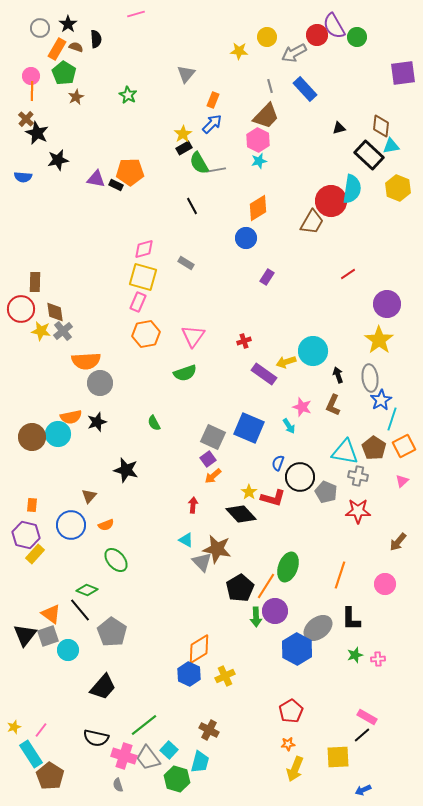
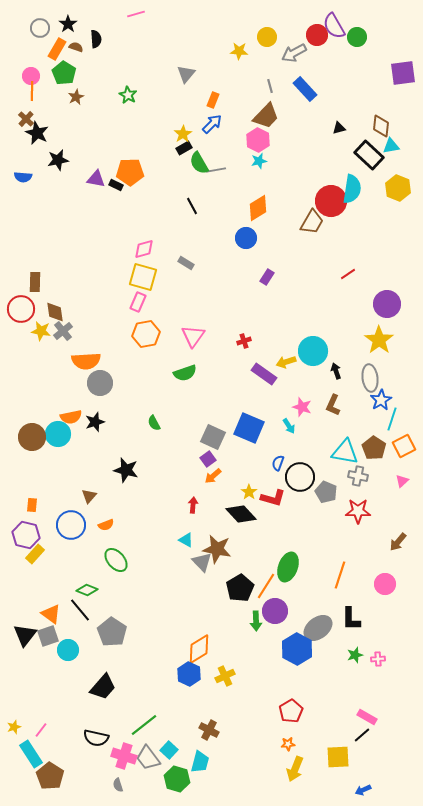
black arrow at (338, 375): moved 2 px left, 4 px up
black star at (97, 422): moved 2 px left
green arrow at (256, 617): moved 4 px down
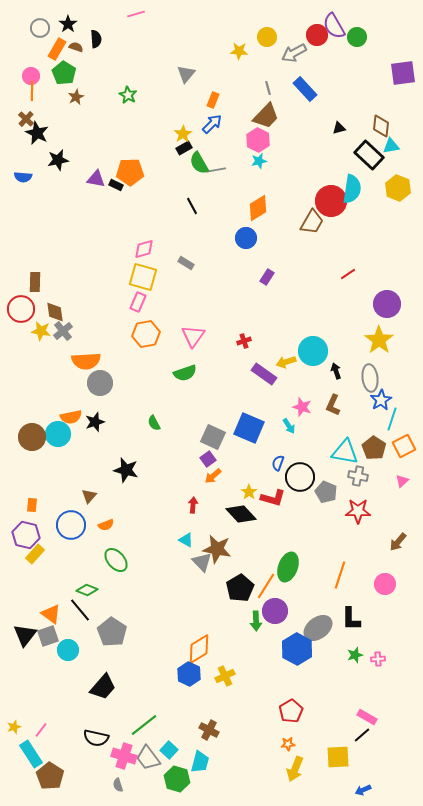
gray line at (270, 86): moved 2 px left, 2 px down
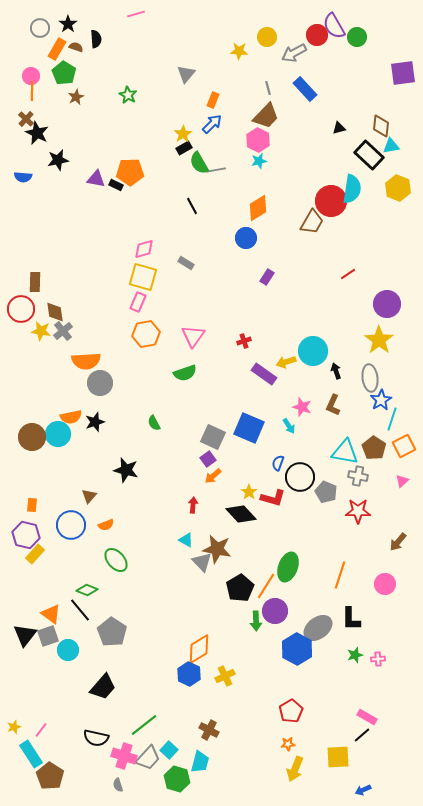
gray trapezoid at (148, 758): rotated 100 degrees counterclockwise
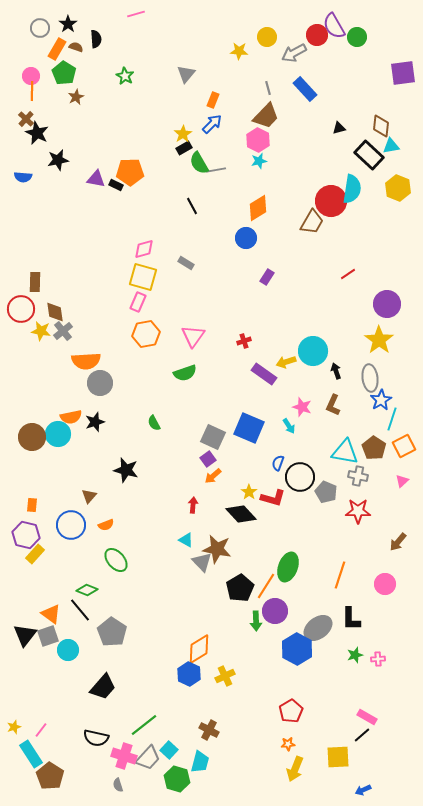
green star at (128, 95): moved 3 px left, 19 px up
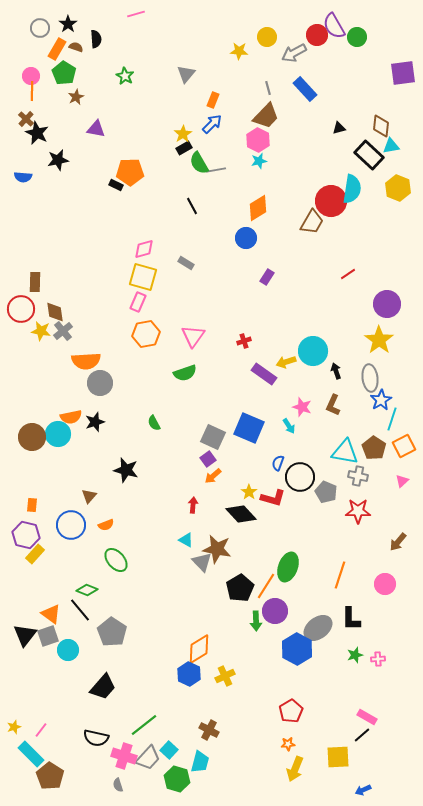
purple triangle at (96, 179): moved 50 px up
cyan rectangle at (31, 754): rotated 12 degrees counterclockwise
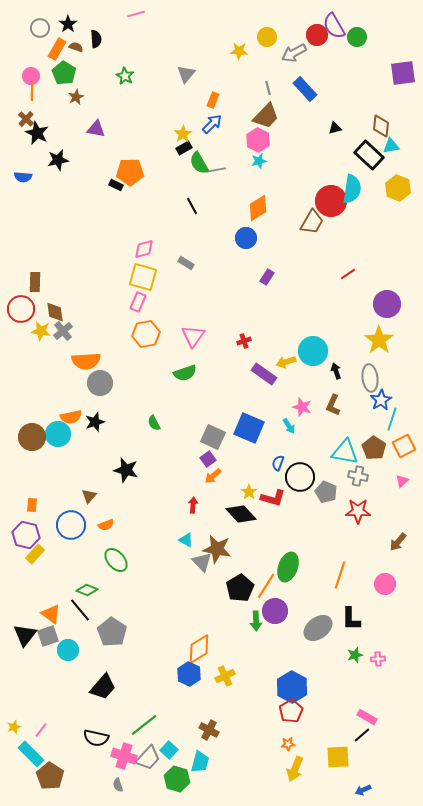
black triangle at (339, 128): moved 4 px left
blue hexagon at (297, 649): moved 5 px left, 38 px down
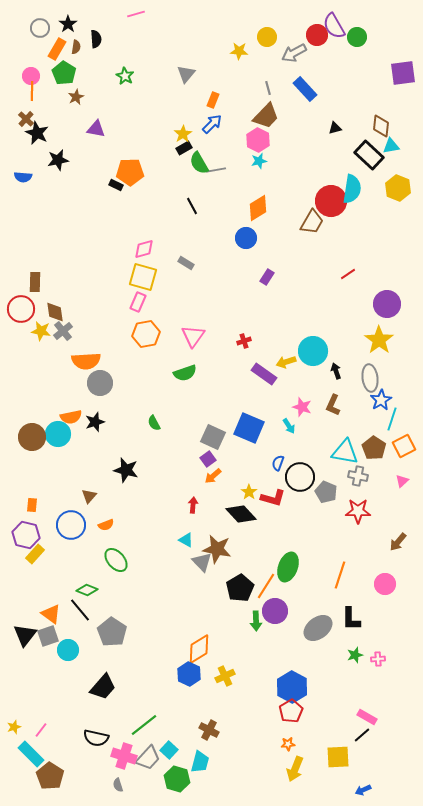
brown semicircle at (76, 47): rotated 80 degrees clockwise
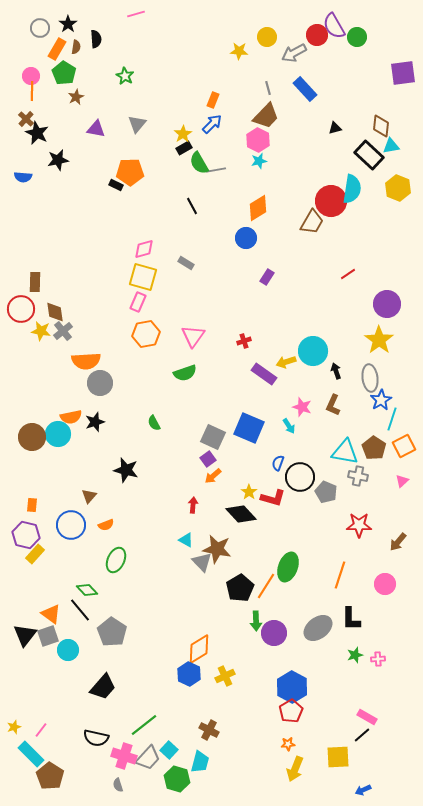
gray triangle at (186, 74): moved 49 px left, 50 px down
red star at (358, 511): moved 1 px right, 14 px down
green ellipse at (116, 560): rotated 65 degrees clockwise
green diamond at (87, 590): rotated 25 degrees clockwise
purple circle at (275, 611): moved 1 px left, 22 px down
